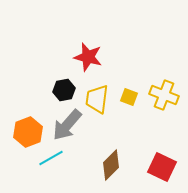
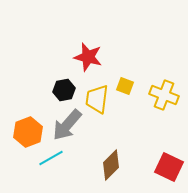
yellow square: moved 4 px left, 11 px up
red square: moved 7 px right
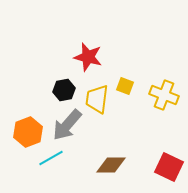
brown diamond: rotated 44 degrees clockwise
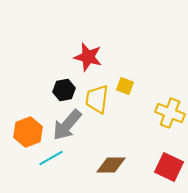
yellow cross: moved 6 px right, 18 px down
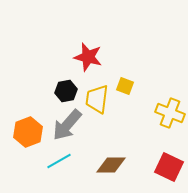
black hexagon: moved 2 px right, 1 px down
cyan line: moved 8 px right, 3 px down
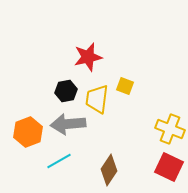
red star: rotated 28 degrees counterclockwise
yellow cross: moved 16 px down
gray arrow: moved 1 px right, 1 px up; rotated 44 degrees clockwise
brown diamond: moved 2 px left, 5 px down; rotated 56 degrees counterclockwise
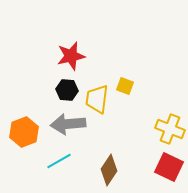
red star: moved 17 px left, 1 px up
black hexagon: moved 1 px right, 1 px up; rotated 15 degrees clockwise
orange hexagon: moved 4 px left
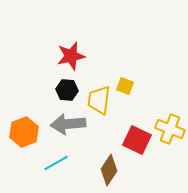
yellow trapezoid: moved 2 px right, 1 px down
cyan line: moved 3 px left, 2 px down
red square: moved 32 px left, 27 px up
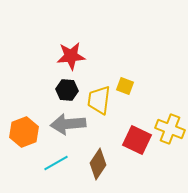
red star: rotated 8 degrees clockwise
brown diamond: moved 11 px left, 6 px up
